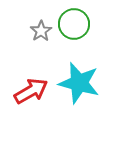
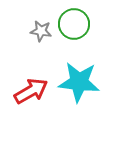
gray star: rotated 30 degrees counterclockwise
cyan star: moved 1 px up; rotated 9 degrees counterclockwise
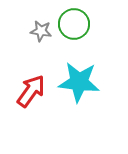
red arrow: rotated 24 degrees counterclockwise
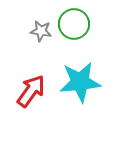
cyan star: moved 1 px right; rotated 12 degrees counterclockwise
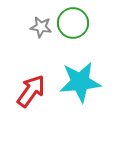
green circle: moved 1 px left, 1 px up
gray star: moved 4 px up
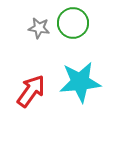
gray star: moved 2 px left, 1 px down
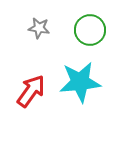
green circle: moved 17 px right, 7 px down
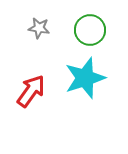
cyan star: moved 5 px right, 4 px up; rotated 12 degrees counterclockwise
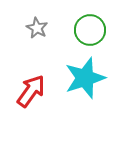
gray star: moved 2 px left; rotated 20 degrees clockwise
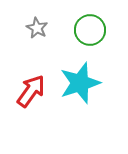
cyan star: moved 5 px left, 5 px down
